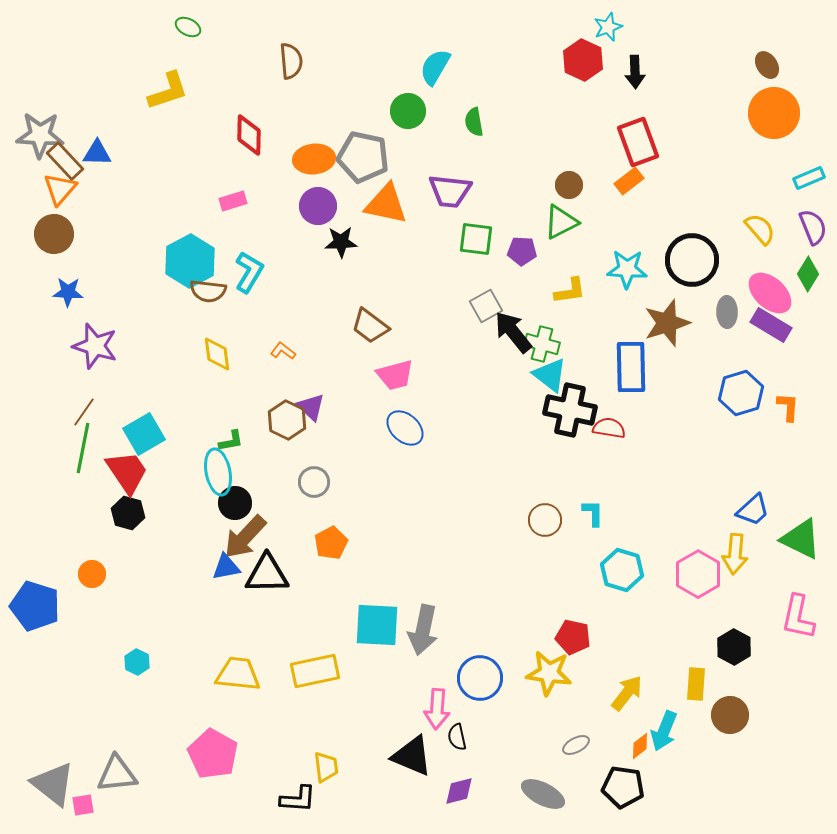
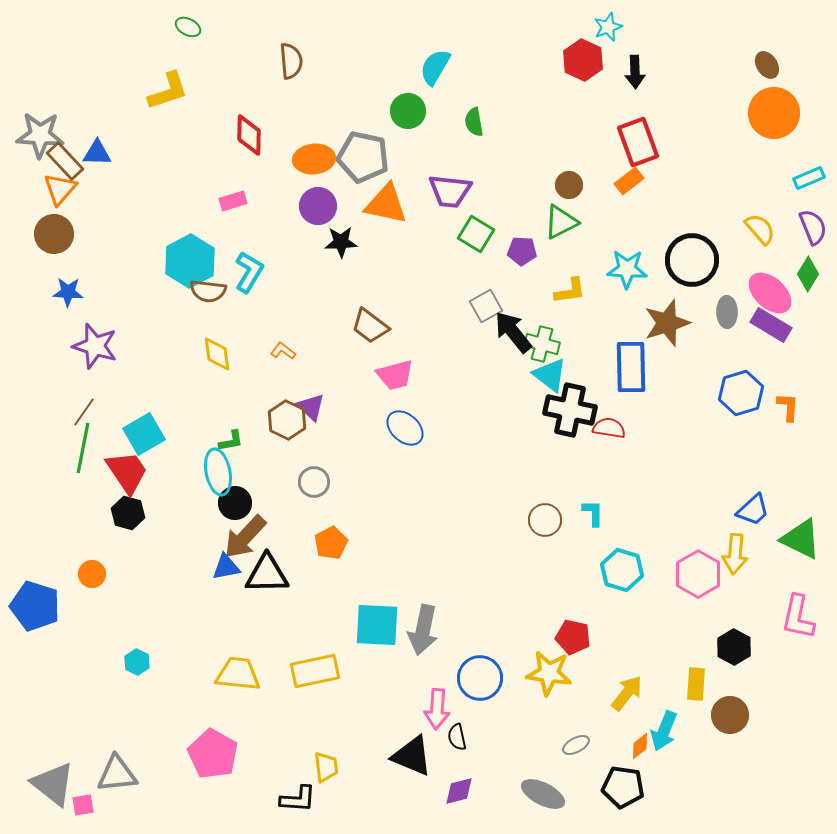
green square at (476, 239): moved 5 px up; rotated 24 degrees clockwise
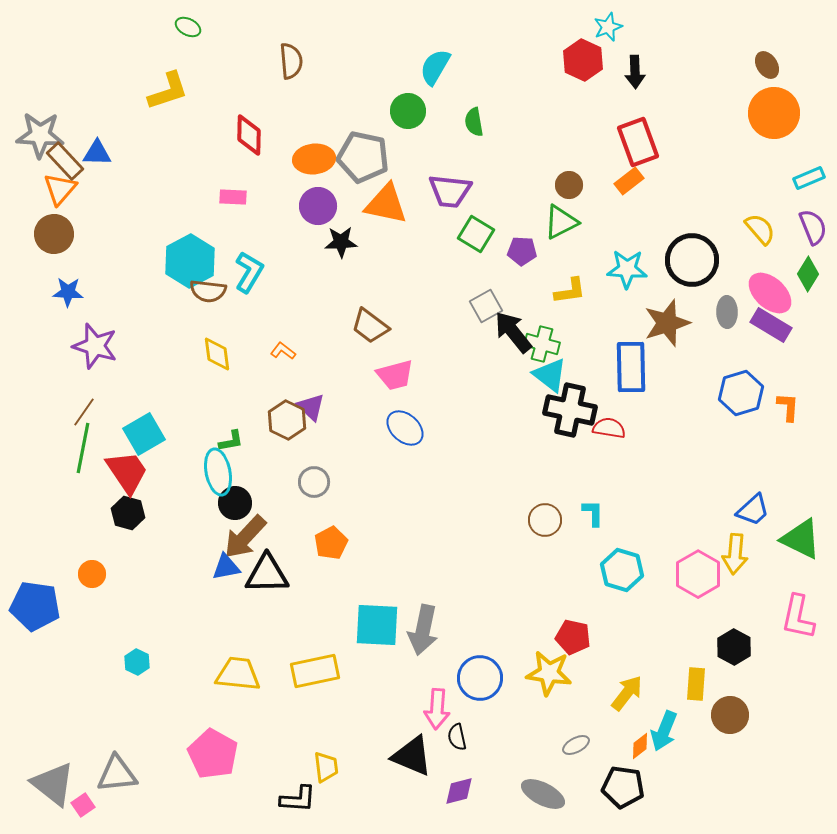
pink rectangle at (233, 201): moved 4 px up; rotated 20 degrees clockwise
blue pentagon at (35, 606): rotated 9 degrees counterclockwise
pink square at (83, 805): rotated 25 degrees counterclockwise
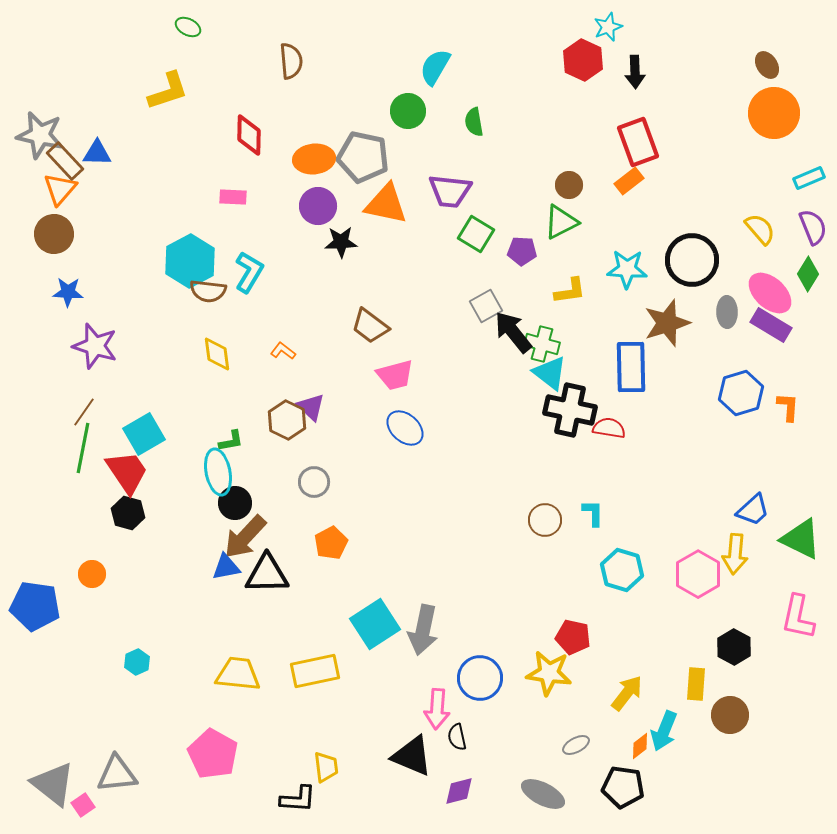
gray star at (40, 135): rotated 9 degrees clockwise
cyan triangle at (550, 375): moved 2 px up
cyan square at (377, 625): moved 2 px left, 1 px up; rotated 36 degrees counterclockwise
cyan hexagon at (137, 662): rotated 10 degrees clockwise
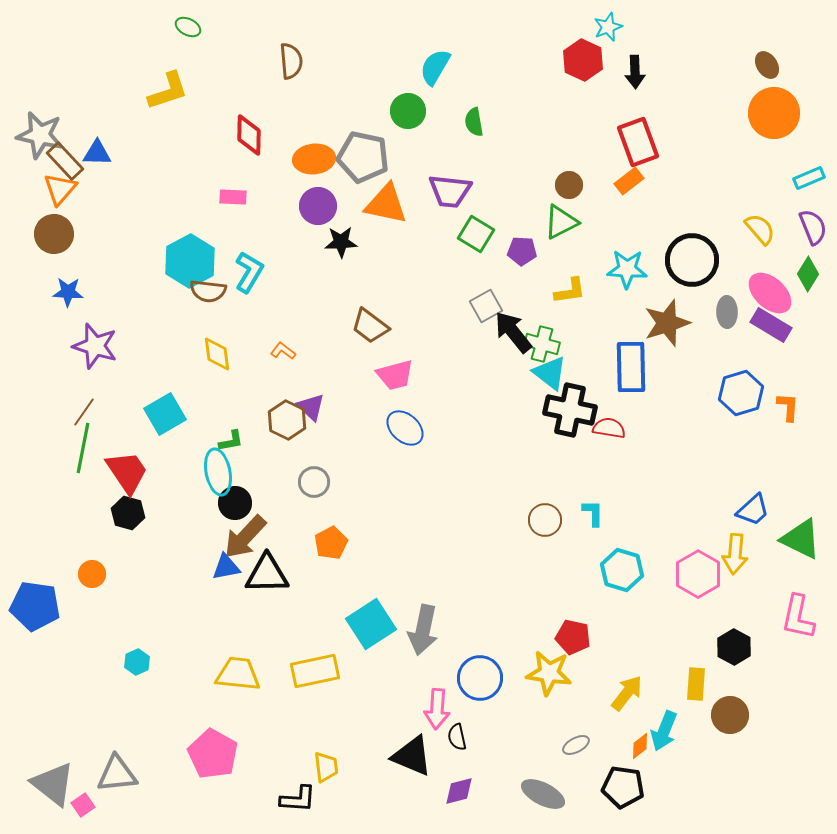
cyan square at (144, 434): moved 21 px right, 20 px up
cyan square at (375, 624): moved 4 px left
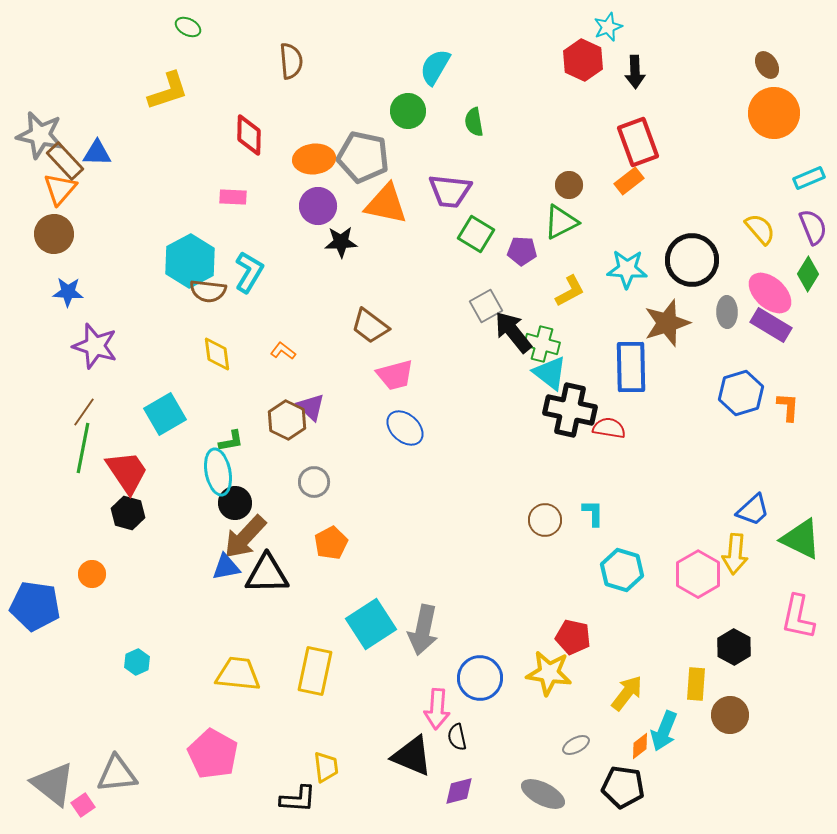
yellow L-shape at (570, 291): rotated 20 degrees counterclockwise
yellow rectangle at (315, 671): rotated 66 degrees counterclockwise
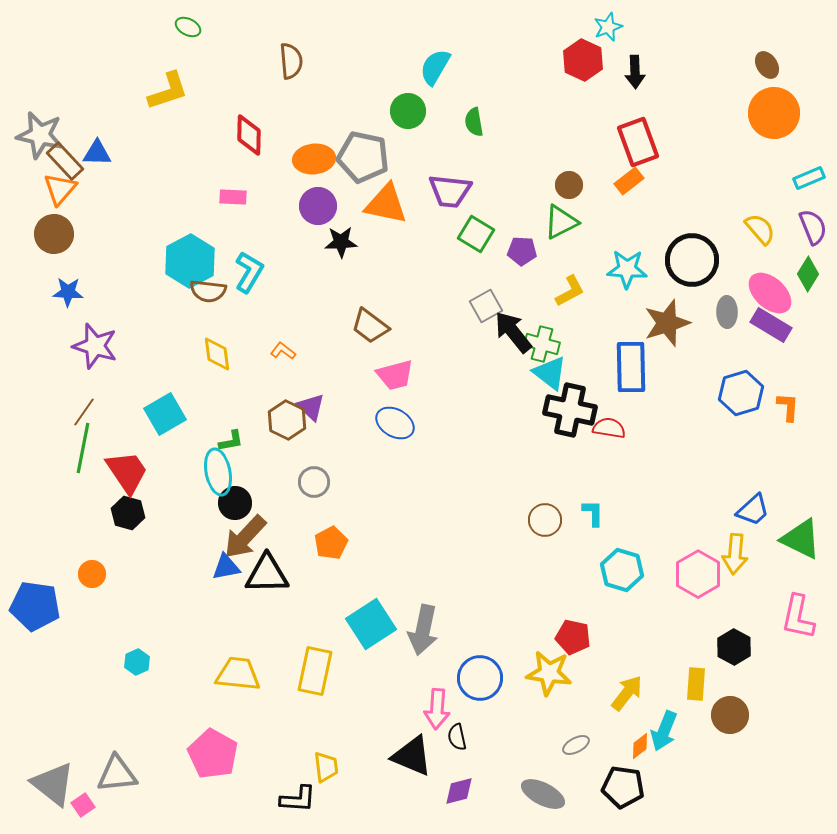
blue ellipse at (405, 428): moved 10 px left, 5 px up; rotated 12 degrees counterclockwise
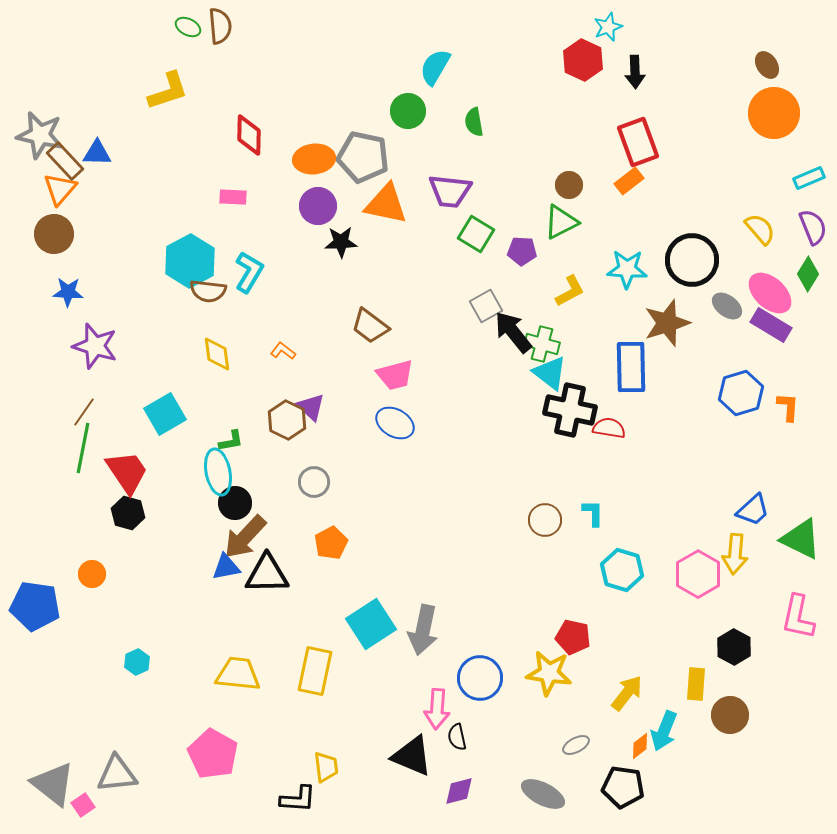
brown semicircle at (291, 61): moved 71 px left, 35 px up
gray ellipse at (727, 312): moved 6 px up; rotated 52 degrees counterclockwise
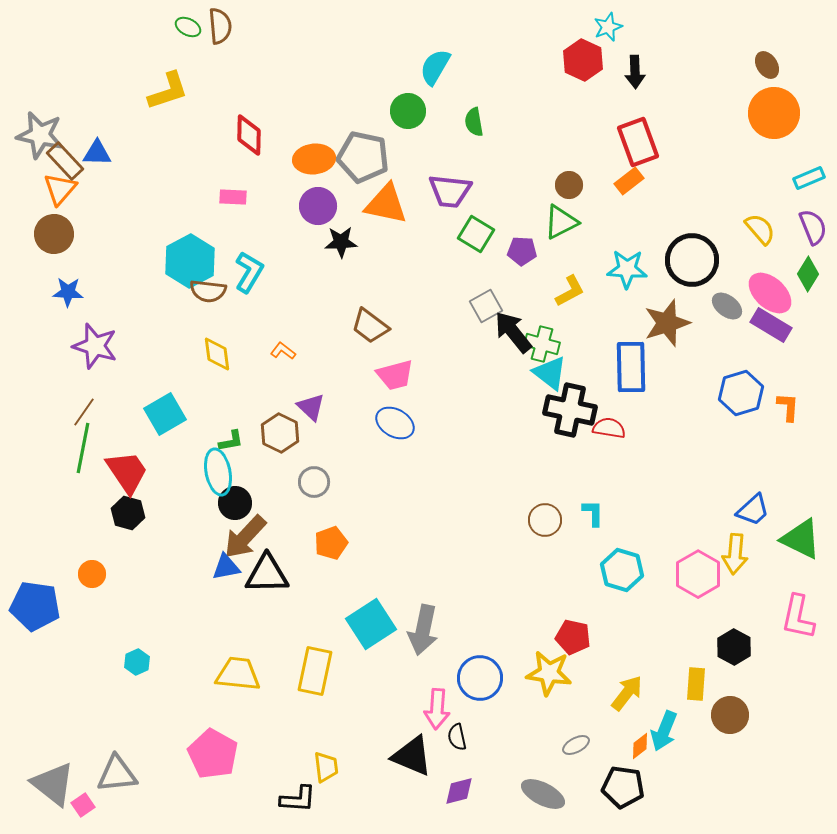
brown hexagon at (287, 420): moved 7 px left, 13 px down
orange pentagon at (331, 543): rotated 8 degrees clockwise
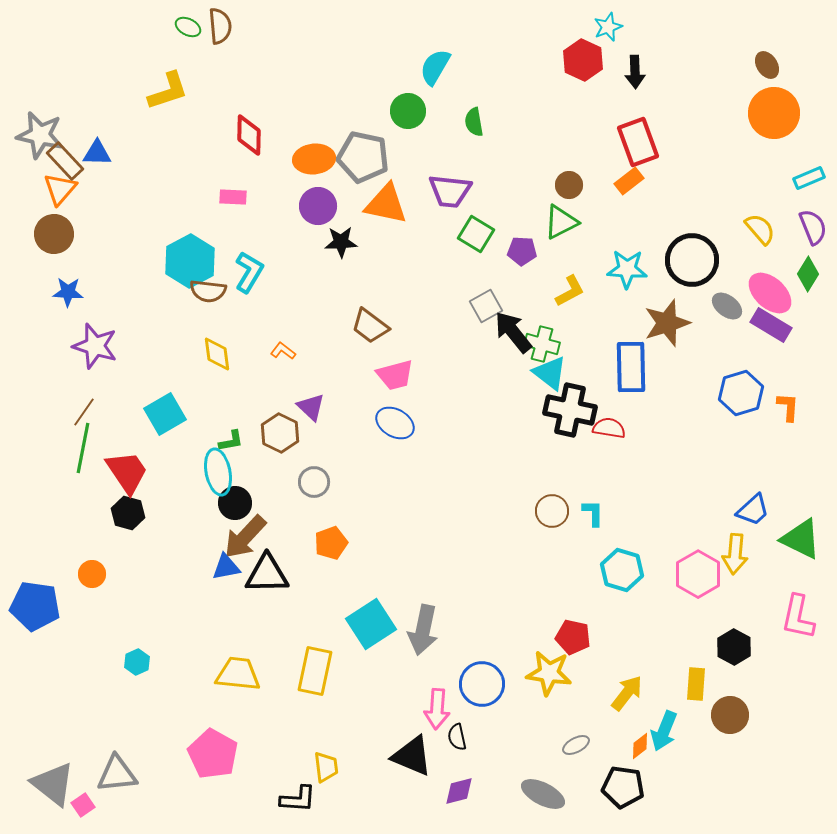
brown circle at (545, 520): moved 7 px right, 9 px up
blue circle at (480, 678): moved 2 px right, 6 px down
